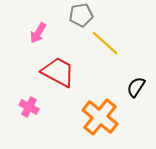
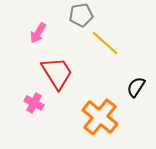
red trapezoid: moved 1 px left, 1 px down; rotated 30 degrees clockwise
pink cross: moved 5 px right, 4 px up
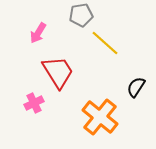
red trapezoid: moved 1 px right, 1 px up
pink cross: rotated 36 degrees clockwise
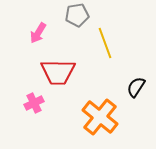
gray pentagon: moved 4 px left
yellow line: rotated 28 degrees clockwise
red trapezoid: rotated 123 degrees clockwise
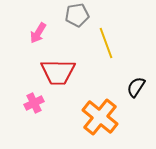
yellow line: moved 1 px right
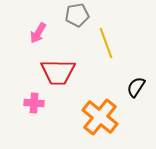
pink cross: rotated 30 degrees clockwise
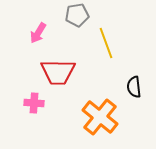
black semicircle: moved 2 px left; rotated 40 degrees counterclockwise
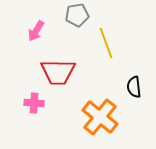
pink arrow: moved 2 px left, 2 px up
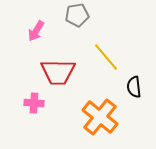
yellow line: moved 14 px down; rotated 20 degrees counterclockwise
